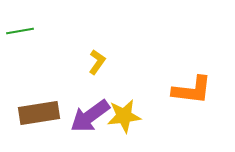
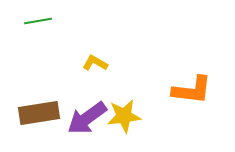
green line: moved 18 px right, 10 px up
yellow L-shape: moved 2 px left, 1 px down; rotated 95 degrees counterclockwise
purple arrow: moved 3 px left, 2 px down
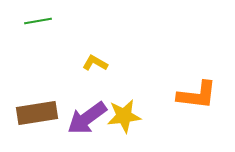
orange L-shape: moved 5 px right, 5 px down
brown rectangle: moved 2 px left
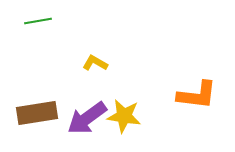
yellow star: rotated 16 degrees clockwise
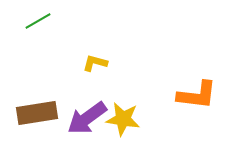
green line: rotated 20 degrees counterclockwise
yellow L-shape: rotated 15 degrees counterclockwise
yellow star: moved 1 px left, 3 px down
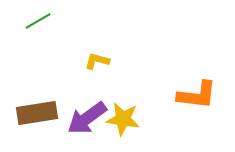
yellow L-shape: moved 2 px right, 2 px up
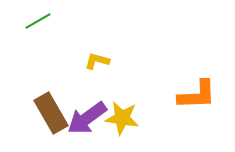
orange L-shape: rotated 9 degrees counterclockwise
brown rectangle: moved 14 px right; rotated 69 degrees clockwise
yellow star: moved 1 px left, 1 px up
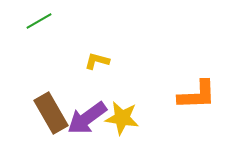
green line: moved 1 px right
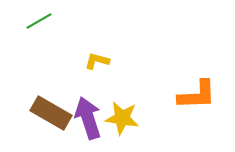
brown rectangle: rotated 30 degrees counterclockwise
purple arrow: moved 1 px right; rotated 108 degrees clockwise
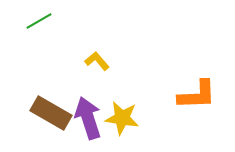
yellow L-shape: rotated 35 degrees clockwise
